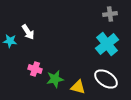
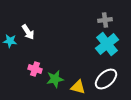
gray cross: moved 5 px left, 6 px down
white ellipse: rotated 75 degrees counterclockwise
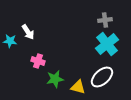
pink cross: moved 3 px right, 8 px up
white ellipse: moved 4 px left, 2 px up
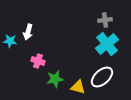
white arrow: rotated 49 degrees clockwise
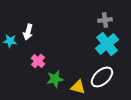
pink cross: rotated 24 degrees clockwise
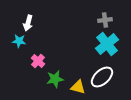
white arrow: moved 9 px up
cyan star: moved 9 px right
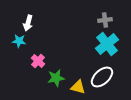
green star: moved 1 px right, 1 px up
